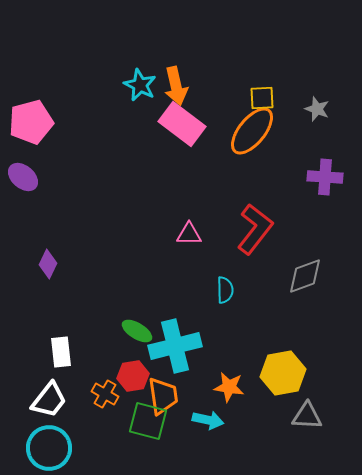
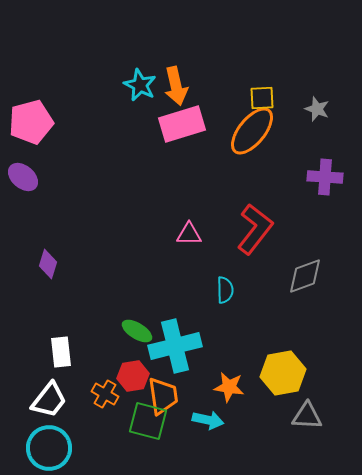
pink rectangle: rotated 54 degrees counterclockwise
purple diamond: rotated 8 degrees counterclockwise
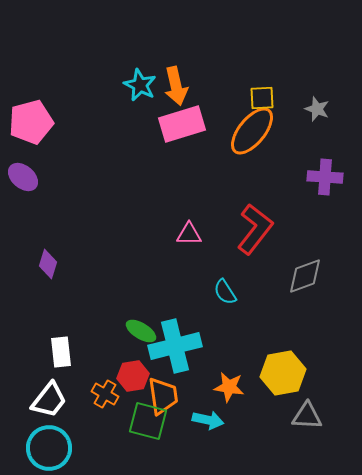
cyan semicircle: moved 2 px down; rotated 148 degrees clockwise
green ellipse: moved 4 px right
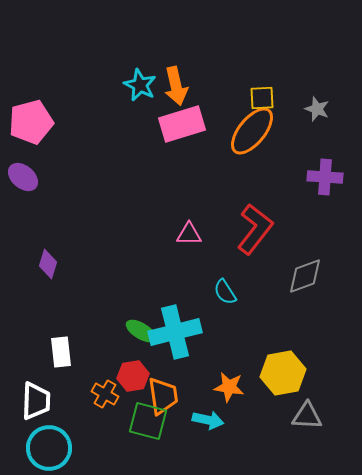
cyan cross: moved 14 px up
white trapezoid: moved 13 px left, 1 px down; rotated 36 degrees counterclockwise
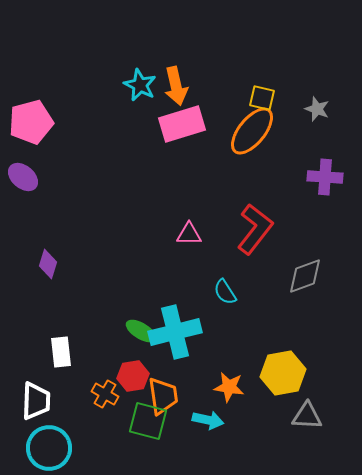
yellow square: rotated 16 degrees clockwise
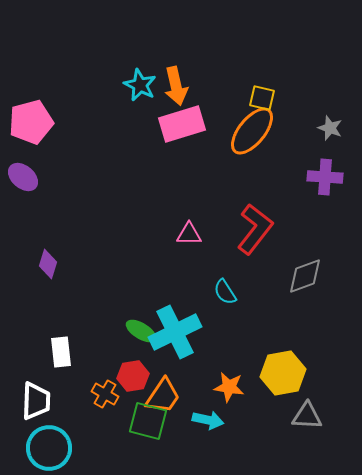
gray star: moved 13 px right, 19 px down
cyan cross: rotated 12 degrees counterclockwise
orange trapezoid: rotated 42 degrees clockwise
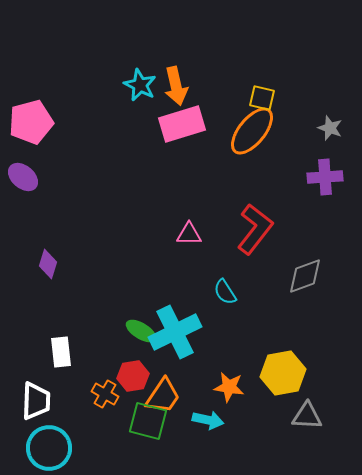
purple cross: rotated 8 degrees counterclockwise
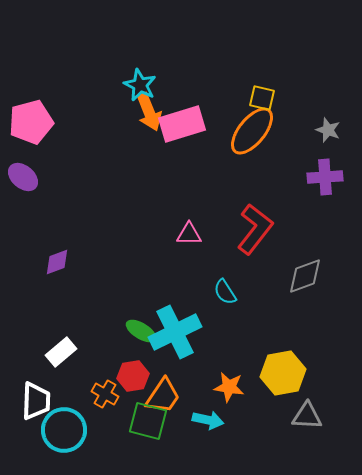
orange arrow: moved 27 px left, 26 px down; rotated 9 degrees counterclockwise
gray star: moved 2 px left, 2 px down
purple diamond: moved 9 px right, 2 px up; rotated 52 degrees clockwise
white rectangle: rotated 56 degrees clockwise
cyan circle: moved 15 px right, 18 px up
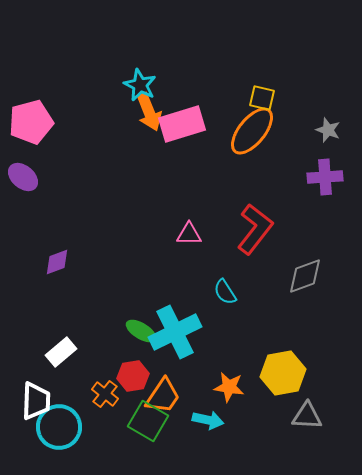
orange cross: rotated 8 degrees clockwise
green square: rotated 15 degrees clockwise
cyan circle: moved 5 px left, 3 px up
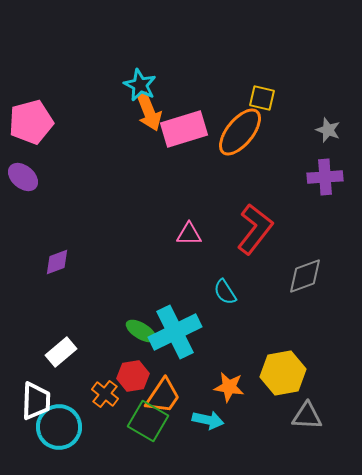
pink rectangle: moved 2 px right, 5 px down
orange ellipse: moved 12 px left, 1 px down
